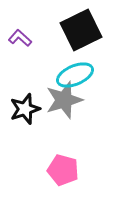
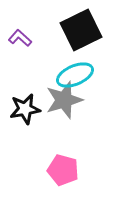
black star: rotated 8 degrees clockwise
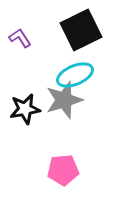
purple L-shape: rotated 15 degrees clockwise
pink pentagon: rotated 20 degrees counterclockwise
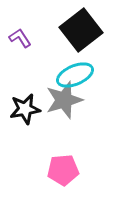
black square: rotated 12 degrees counterclockwise
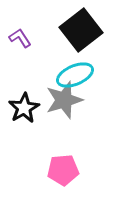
black star: moved 1 px left, 1 px up; rotated 20 degrees counterclockwise
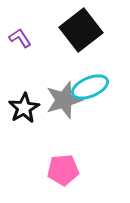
cyan ellipse: moved 15 px right, 12 px down
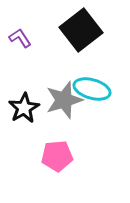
cyan ellipse: moved 2 px right, 2 px down; rotated 39 degrees clockwise
pink pentagon: moved 6 px left, 14 px up
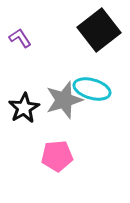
black square: moved 18 px right
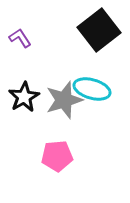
black star: moved 11 px up
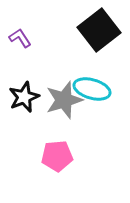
black star: rotated 8 degrees clockwise
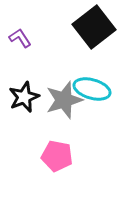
black square: moved 5 px left, 3 px up
pink pentagon: rotated 16 degrees clockwise
